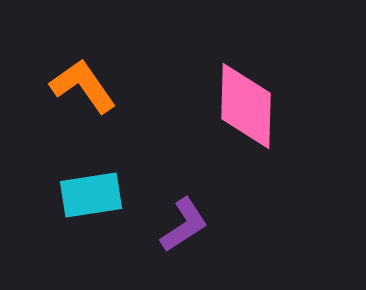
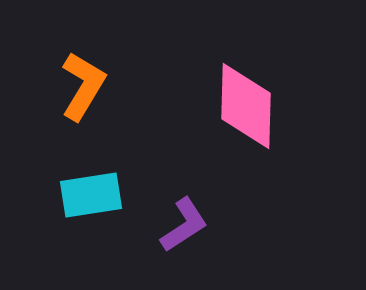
orange L-shape: rotated 66 degrees clockwise
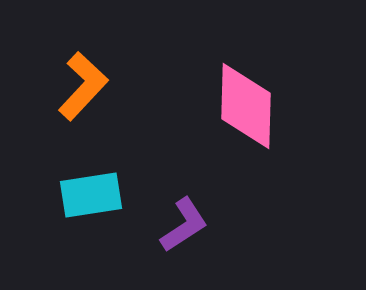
orange L-shape: rotated 12 degrees clockwise
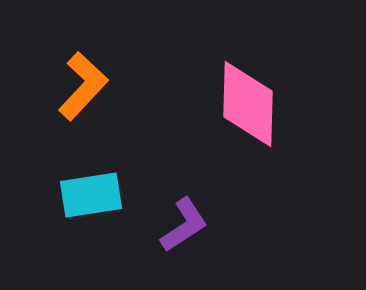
pink diamond: moved 2 px right, 2 px up
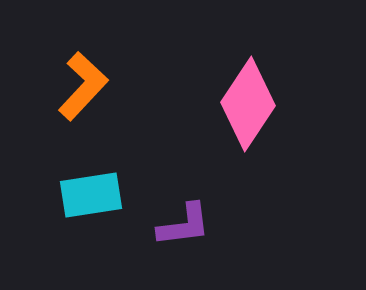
pink diamond: rotated 32 degrees clockwise
purple L-shape: rotated 26 degrees clockwise
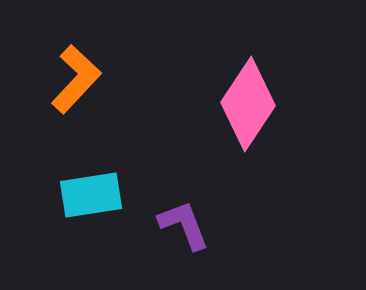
orange L-shape: moved 7 px left, 7 px up
purple L-shape: rotated 104 degrees counterclockwise
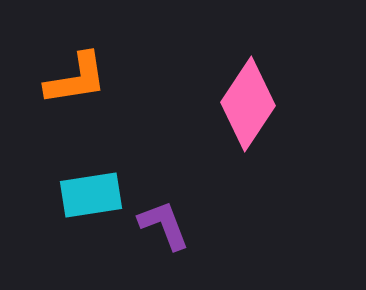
orange L-shape: rotated 38 degrees clockwise
purple L-shape: moved 20 px left
